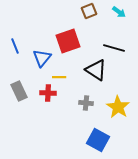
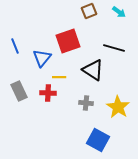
black triangle: moved 3 px left
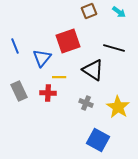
gray cross: rotated 16 degrees clockwise
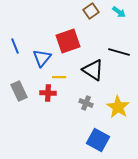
brown square: moved 2 px right; rotated 14 degrees counterclockwise
black line: moved 5 px right, 4 px down
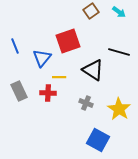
yellow star: moved 1 px right, 2 px down
